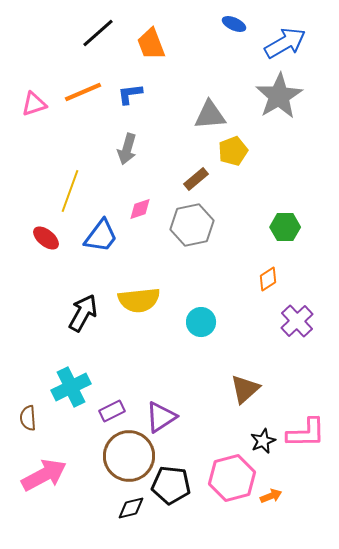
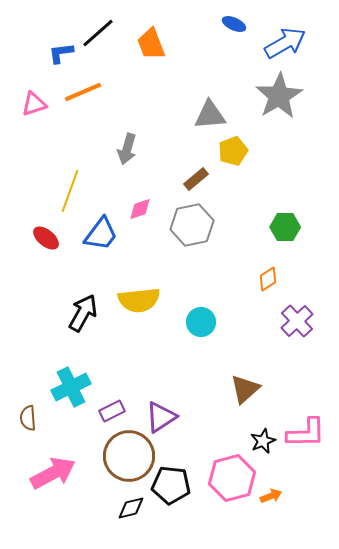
blue L-shape: moved 69 px left, 41 px up
blue trapezoid: moved 2 px up
pink arrow: moved 9 px right, 2 px up
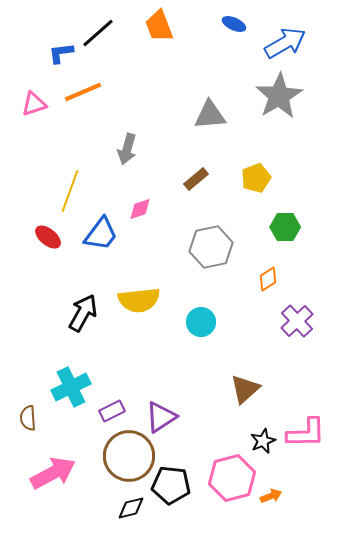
orange trapezoid: moved 8 px right, 18 px up
yellow pentagon: moved 23 px right, 27 px down
gray hexagon: moved 19 px right, 22 px down
red ellipse: moved 2 px right, 1 px up
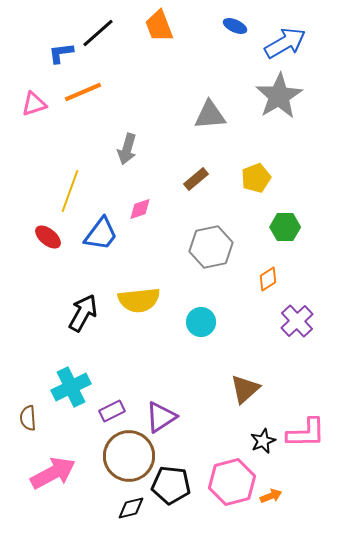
blue ellipse: moved 1 px right, 2 px down
pink hexagon: moved 4 px down
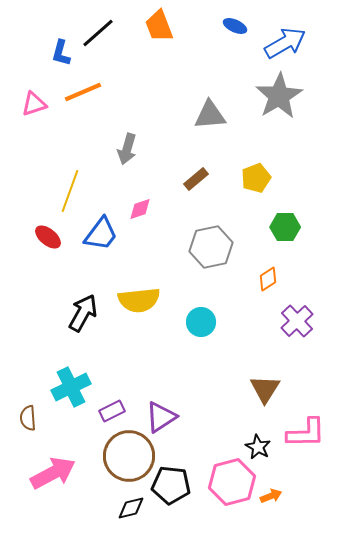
blue L-shape: rotated 68 degrees counterclockwise
brown triangle: moved 20 px right; rotated 16 degrees counterclockwise
black star: moved 5 px left, 6 px down; rotated 20 degrees counterclockwise
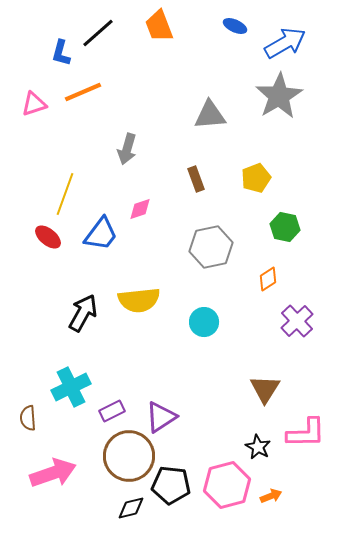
brown rectangle: rotated 70 degrees counterclockwise
yellow line: moved 5 px left, 3 px down
green hexagon: rotated 12 degrees clockwise
cyan circle: moved 3 px right
pink arrow: rotated 9 degrees clockwise
pink hexagon: moved 5 px left, 3 px down
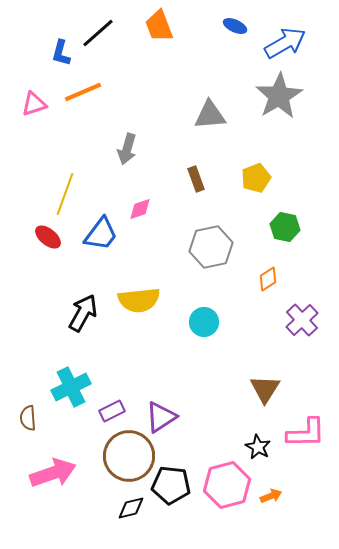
purple cross: moved 5 px right, 1 px up
